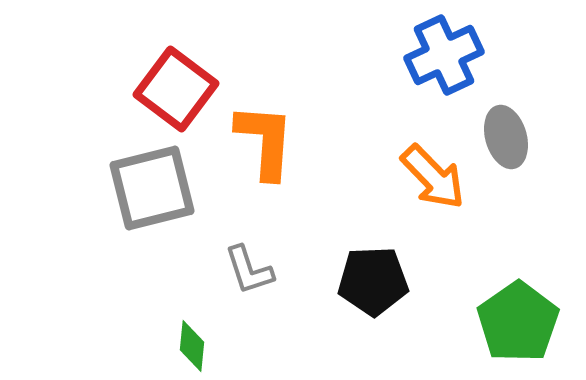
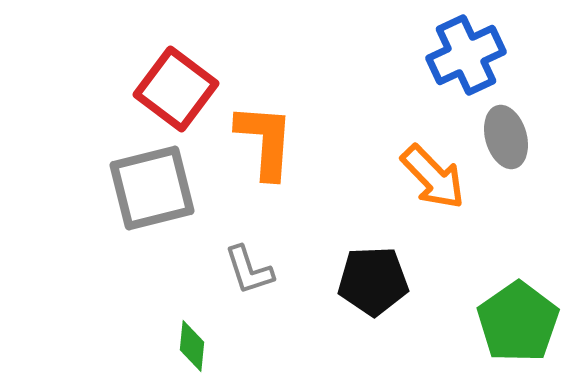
blue cross: moved 22 px right
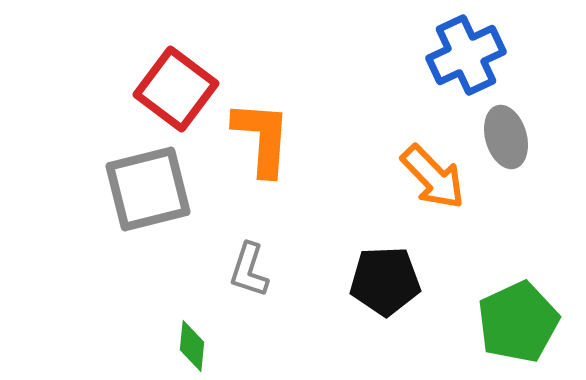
orange L-shape: moved 3 px left, 3 px up
gray square: moved 4 px left, 1 px down
gray L-shape: rotated 36 degrees clockwise
black pentagon: moved 12 px right
green pentagon: rotated 10 degrees clockwise
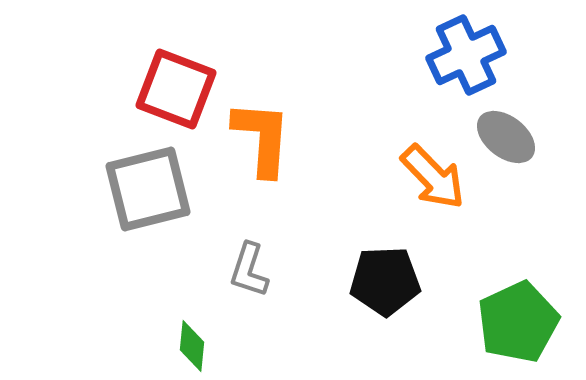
red square: rotated 16 degrees counterclockwise
gray ellipse: rotated 36 degrees counterclockwise
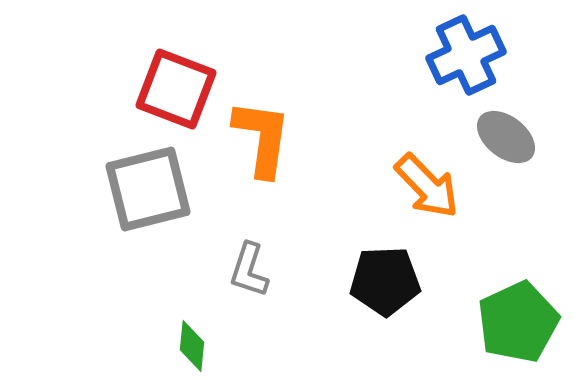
orange L-shape: rotated 4 degrees clockwise
orange arrow: moved 6 px left, 9 px down
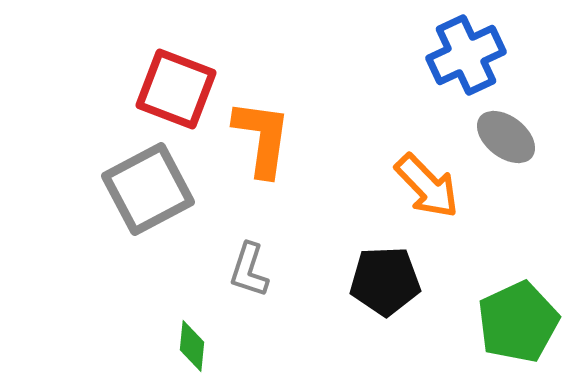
gray square: rotated 14 degrees counterclockwise
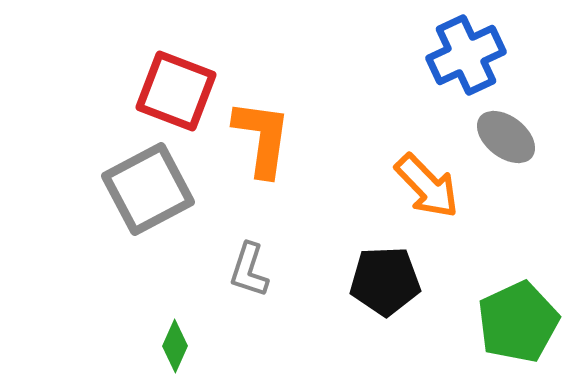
red square: moved 2 px down
green diamond: moved 17 px left; rotated 18 degrees clockwise
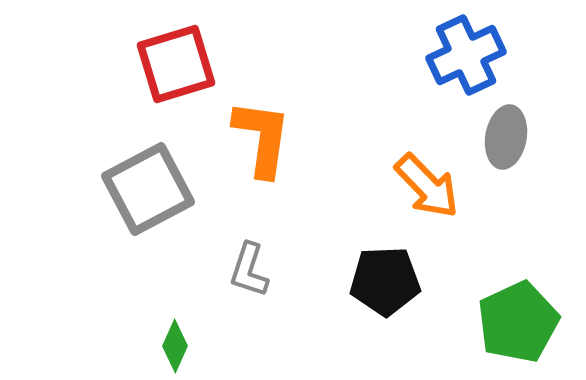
red square: moved 27 px up; rotated 38 degrees counterclockwise
gray ellipse: rotated 62 degrees clockwise
